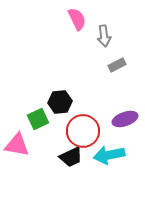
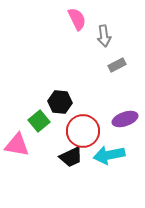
black hexagon: rotated 10 degrees clockwise
green square: moved 1 px right, 2 px down; rotated 15 degrees counterclockwise
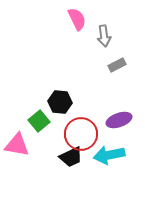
purple ellipse: moved 6 px left, 1 px down
red circle: moved 2 px left, 3 px down
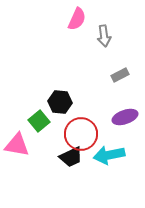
pink semicircle: rotated 50 degrees clockwise
gray rectangle: moved 3 px right, 10 px down
purple ellipse: moved 6 px right, 3 px up
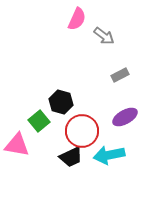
gray arrow: rotated 45 degrees counterclockwise
black hexagon: moved 1 px right; rotated 10 degrees clockwise
purple ellipse: rotated 10 degrees counterclockwise
red circle: moved 1 px right, 3 px up
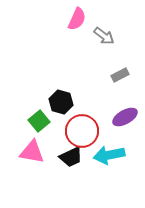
pink triangle: moved 15 px right, 7 px down
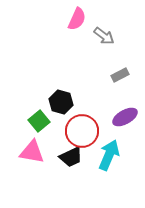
cyan arrow: rotated 124 degrees clockwise
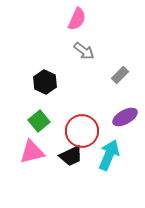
gray arrow: moved 20 px left, 15 px down
gray rectangle: rotated 18 degrees counterclockwise
black hexagon: moved 16 px left, 20 px up; rotated 10 degrees clockwise
pink triangle: rotated 24 degrees counterclockwise
black trapezoid: moved 1 px up
